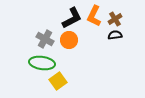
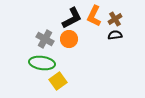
orange circle: moved 1 px up
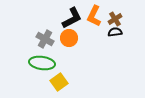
black semicircle: moved 3 px up
orange circle: moved 1 px up
yellow square: moved 1 px right, 1 px down
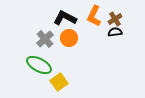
black L-shape: moved 7 px left; rotated 125 degrees counterclockwise
gray cross: rotated 18 degrees clockwise
green ellipse: moved 3 px left, 2 px down; rotated 20 degrees clockwise
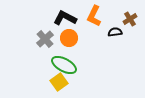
brown cross: moved 15 px right
green ellipse: moved 25 px right
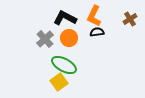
black semicircle: moved 18 px left
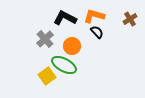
orange L-shape: rotated 80 degrees clockwise
black semicircle: rotated 56 degrees clockwise
orange circle: moved 3 px right, 8 px down
yellow square: moved 12 px left, 6 px up
